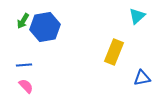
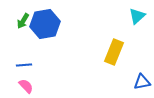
blue hexagon: moved 3 px up
blue triangle: moved 4 px down
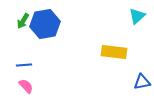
yellow rectangle: rotated 75 degrees clockwise
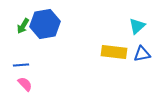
cyan triangle: moved 10 px down
green arrow: moved 5 px down
blue line: moved 3 px left
blue triangle: moved 28 px up
pink semicircle: moved 1 px left, 2 px up
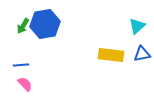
yellow rectangle: moved 3 px left, 3 px down
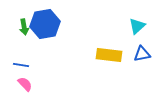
green arrow: moved 1 px right, 1 px down; rotated 42 degrees counterclockwise
yellow rectangle: moved 2 px left
blue line: rotated 14 degrees clockwise
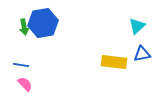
blue hexagon: moved 2 px left, 1 px up
yellow rectangle: moved 5 px right, 7 px down
